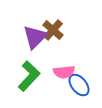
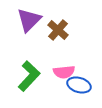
brown cross: moved 5 px right
purple triangle: moved 6 px left, 17 px up
blue ellipse: rotated 35 degrees counterclockwise
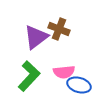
purple triangle: moved 7 px right, 17 px down; rotated 8 degrees clockwise
brown cross: moved 1 px right, 1 px up; rotated 20 degrees counterclockwise
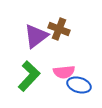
purple triangle: moved 1 px up
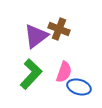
pink semicircle: rotated 65 degrees counterclockwise
green L-shape: moved 2 px right, 2 px up
blue ellipse: moved 2 px down
